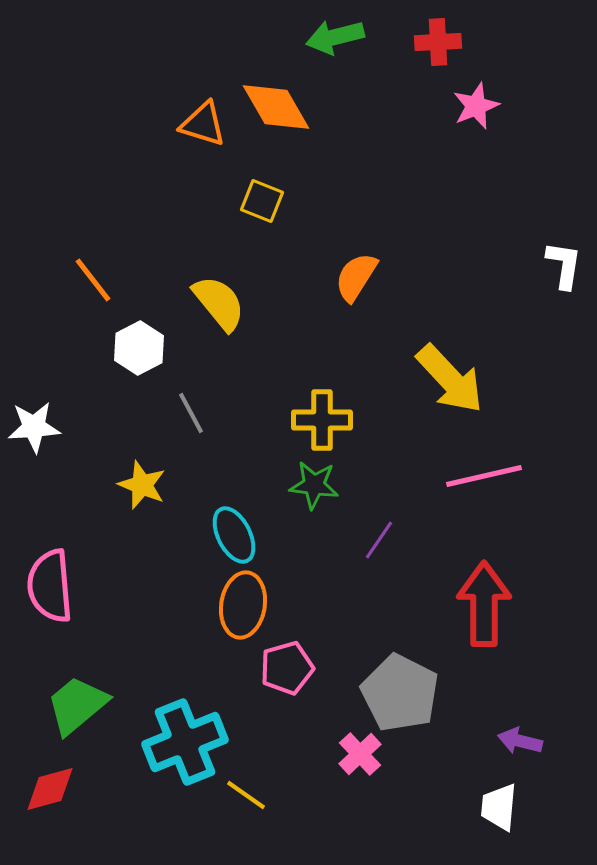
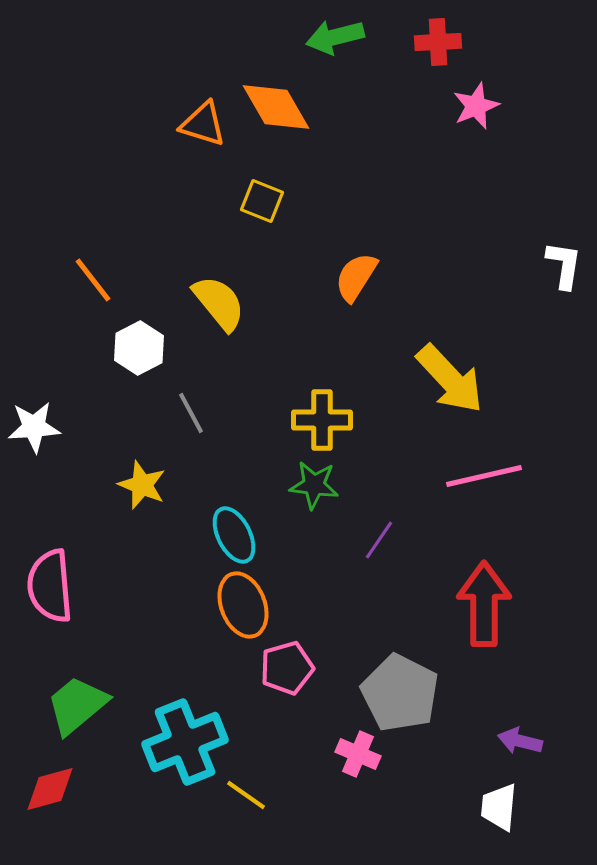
orange ellipse: rotated 30 degrees counterclockwise
pink cross: moved 2 px left; rotated 24 degrees counterclockwise
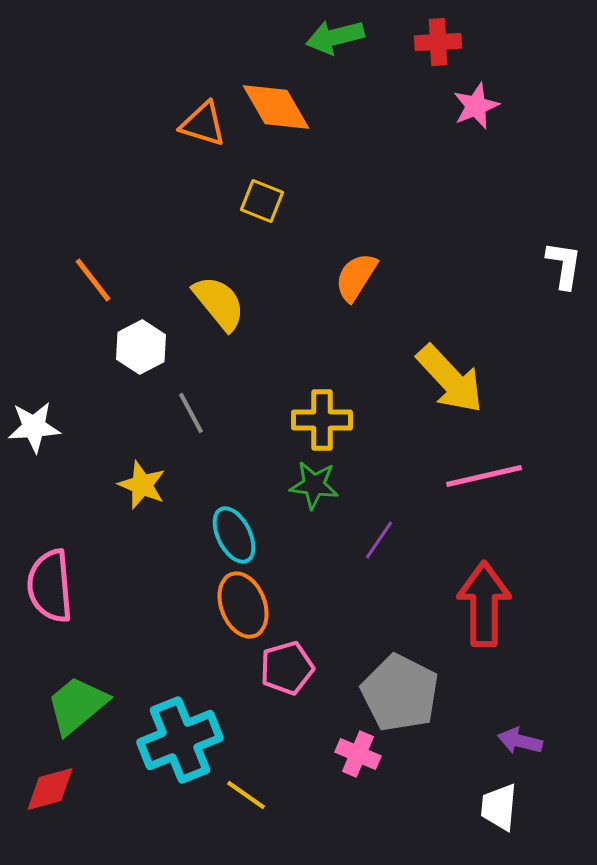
white hexagon: moved 2 px right, 1 px up
cyan cross: moved 5 px left, 2 px up
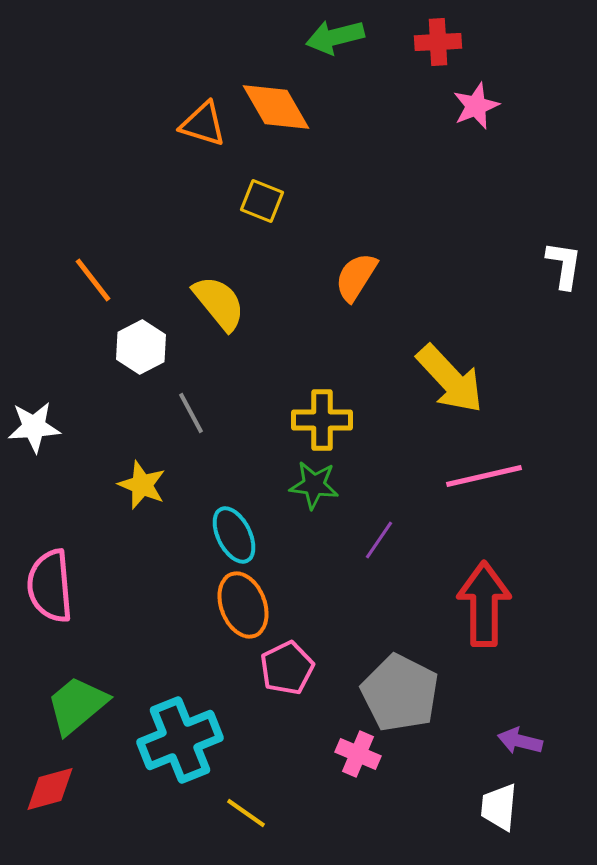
pink pentagon: rotated 10 degrees counterclockwise
yellow line: moved 18 px down
